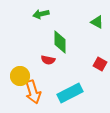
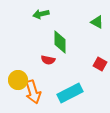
yellow circle: moved 2 px left, 4 px down
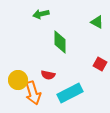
red semicircle: moved 15 px down
orange arrow: moved 1 px down
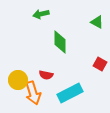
red semicircle: moved 2 px left
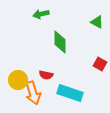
cyan rectangle: rotated 45 degrees clockwise
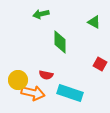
green triangle: moved 3 px left
orange arrow: rotated 60 degrees counterclockwise
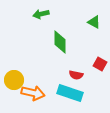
red semicircle: moved 30 px right
yellow circle: moved 4 px left
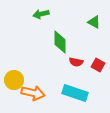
red square: moved 2 px left, 1 px down
red semicircle: moved 13 px up
cyan rectangle: moved 5 px right
